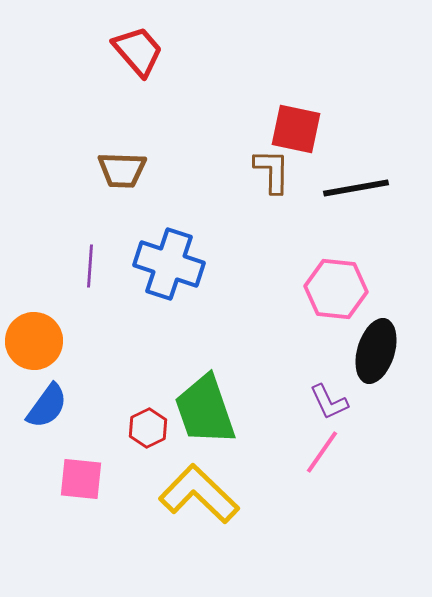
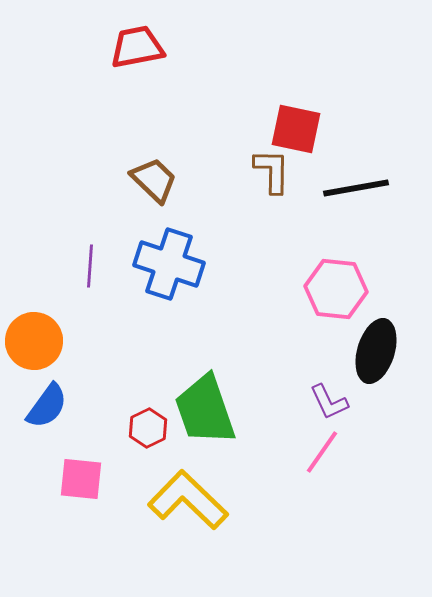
red trapezoid: moved 1 px left, 4 px up; rotated 60 degrees counterclockwise
brown trapezoid: moved 32 px right, 10 px down; rotated 138 degrees counterclockwise
yellow L-shape: moved 11 px left, 6 px down
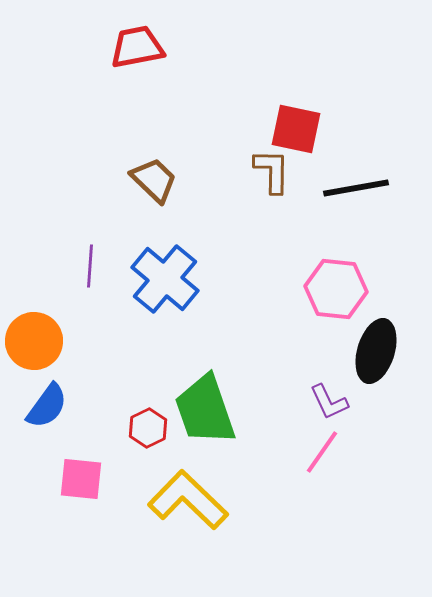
blue cross: moved 4 px left, 15 px down; rotated 22 degrees clockwise
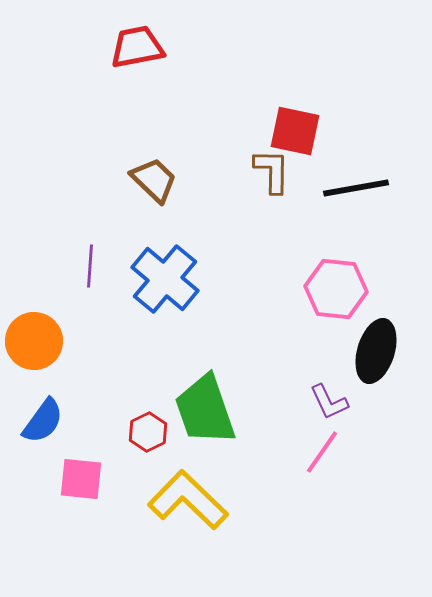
red square: moved 1 px left, 2 px down
blue semicircle: moved 4 px left, 15 px down
red hexagon: moved 4 px down
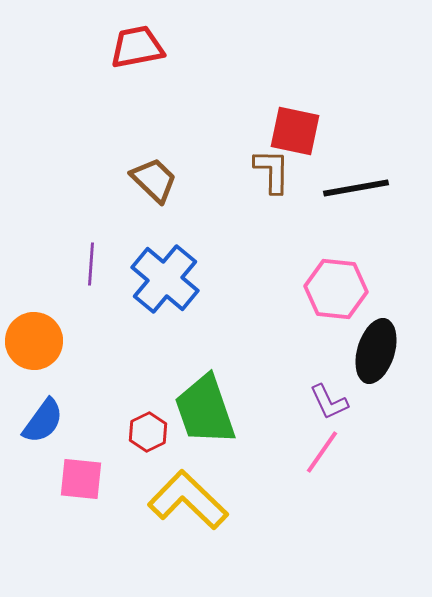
purple line: moved 1 px right, 2 px up
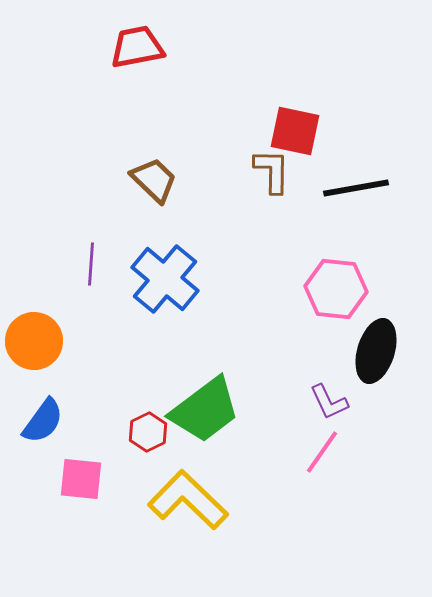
green trapezoid: rotated 108 degrees counterclockwise
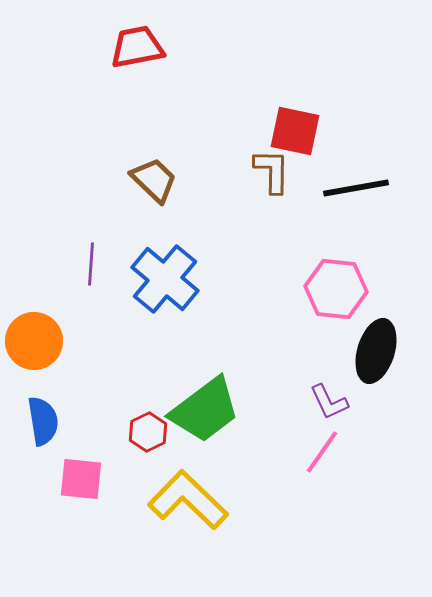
blue semicircle: rotated 45 degrees counterclockwise
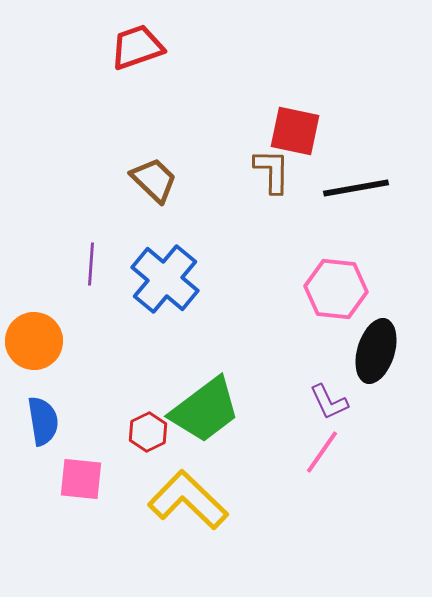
red trapezoid: rotated 8 degrees counterclockwise
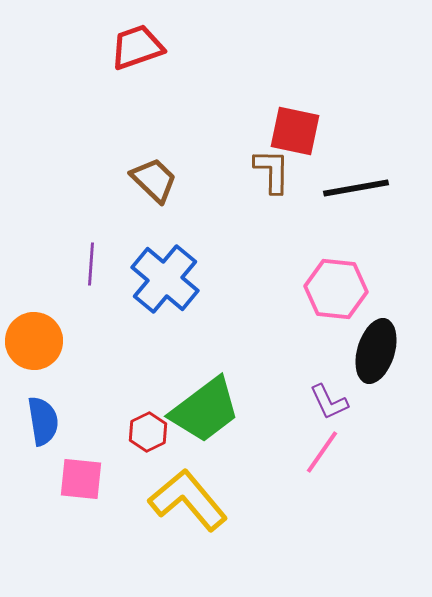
yellow L-shape: rotated 6 degrees clockwise
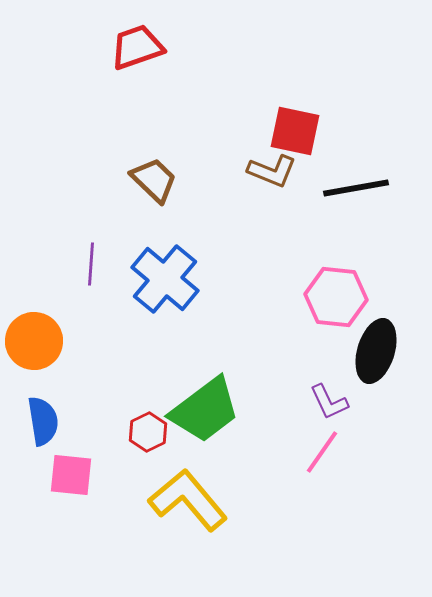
brown L-shape: rotated 111 degrees clockwise
pink hexagon: moved 8 px down
pink square: moved 10 px left, 4 px up
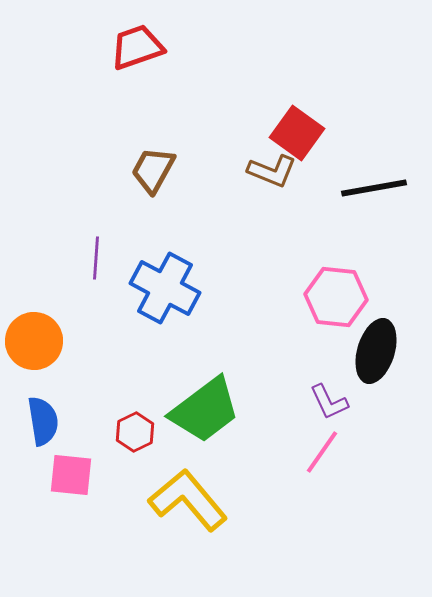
red square: moved 2 px right, 2 px down; rotated 24 degrees clockwise
brown trapezoid: moved 1 px left, 10 px up; rotated 105 degrees counterclockwise
black line: moved 18 px right
purple line: moved 5 px right, 6 px up
blue cross: moved 9 px down; rotated 12 degrees counterclockwise
red hexagon: moved 13 px left
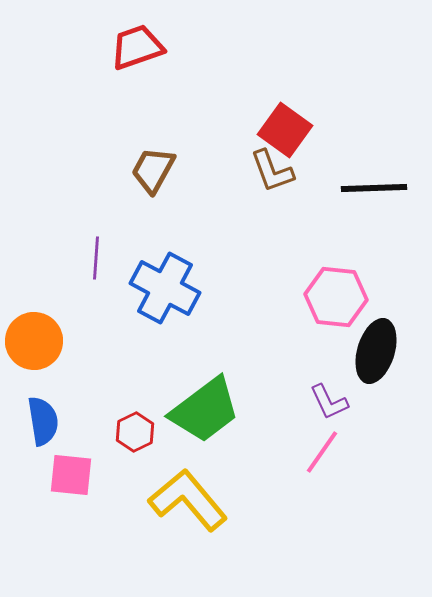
red square: moved 12 px left, 3 px up
brown L-shape: rotated 48 degrees clockwise
black line: rotated 8 degrees clockwise
